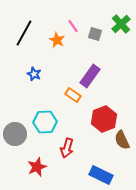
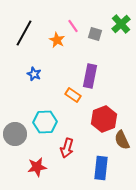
purple rectangle: rotated 25 degrees counterclockwise
red star: rotated 12 degrees clockwise
blue rectangle: moved 7 px up; rotated 70 degrees clockwise
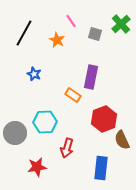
pink line: moved 2 px left, 5 px up
purple rectangle: moved 1 px right, 1 px down
gray circle: moved 1 px up
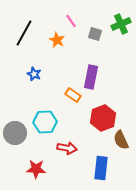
green cross: rotated 18 degrees clockwise
red hexagon: moved 1 px left, 1 px up
brown semicircle: moved 1 px left
red arrow: rotated 96 degrees counterclockwise
red star: moved 1 px left, 2 px down; rotated 12 degrees clockwise
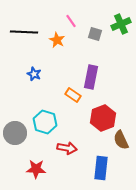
black line: moved 1 px up; rotated 64 degrees clockwise
cyan hexagon: rotated 20 degrees clockwise
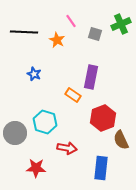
red star: moved 1 px up
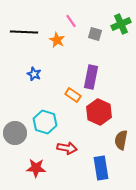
red hexagon: moved 4 px left, 6 px up; rotated 15 degrees counterclockwise
brown semicircle: rotated 36 degrees clockwise
blue rectangle: rotated 15 degrees counterclockwise
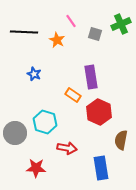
purple rectangle: rotated 20 degrees counterclockwise
